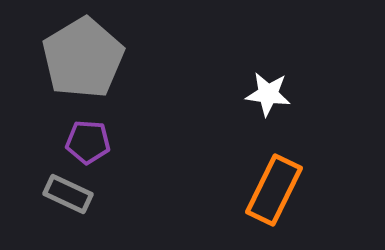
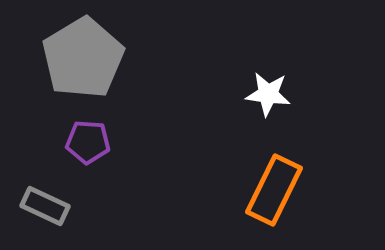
gray rectangle: moved 23 px left, 12 px down
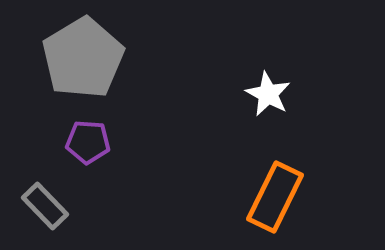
white star: rotated 21 degrees clockwise
orange rectangle: moved 1 px right, 7 px down
gray rectangle: rotated 21 degrees clockwise
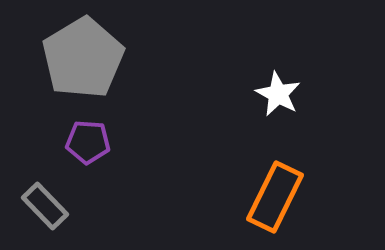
white star: moved 10 px right
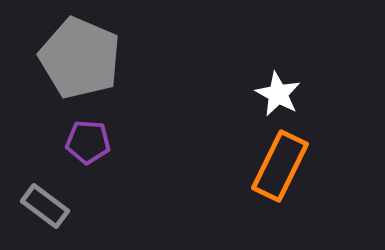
gray pentagon: moved 3 px left; rotated 18 degrees counterclockwise
orange rectangle: moved 5 px right, 31 px up
gray rectangle: rotated 9 degrees counterclockwise
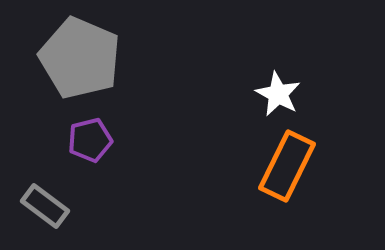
purple pentagon: moved 2 px right, 2 px up; rotated 18 degrees counterclockwise
orange rectangle: moved 7 px right
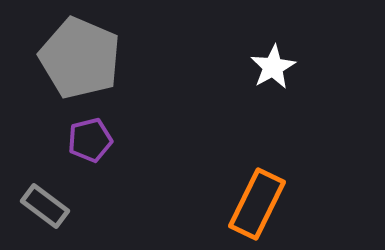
white star: moved 5 px left, 27 px up; rotated 15 degrees clockwise
orange rectangle: moved 30 px left, 38 px down
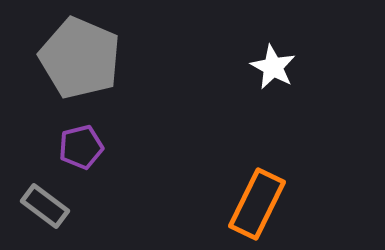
white star: rotated 15 degrees counterclockwise
purple pentagon: moved 9 px left, 7 px down
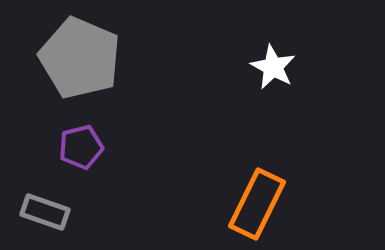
gray rectangle: moved 6 px down; rotated 18 degrees counterclockwise
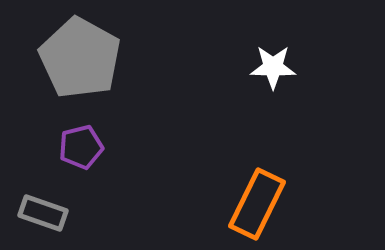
gray pentagon: rotated 6 degrees clockwise
white star: rotated 27 degrees counterclockwise
gray rectangle: moved 2 px left, 1 px down
